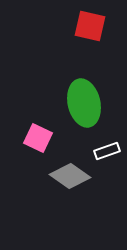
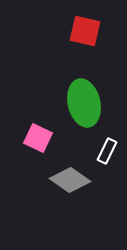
red square: moved 5 px left, 5 px down
white rectangle: rotated 45 degrees counterclockwise
gray diamond: moved 4 px down
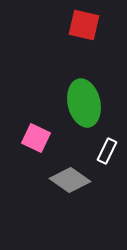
red square: moved 1 px left, 6 px up
pink square: moved 2 px left
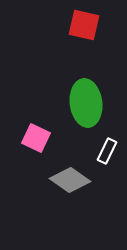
green ellipse: moved 2 px right; rotated 6 degrees clockwise
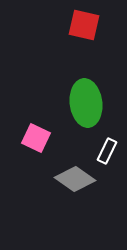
gray diamond: moved 5 px right, 1 px up
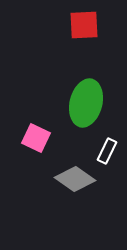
red square: rotated 16 degrees counterclockwise
green ellipse: rotated 21 degrees clockwise
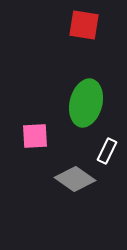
red square: rotated 12 degrees clockwise
pink square: moved 1 px left, 2 px up; rotated 28 degrees counterclockwise
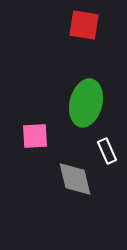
white rectangle: rotated 50 degrees counterclockwise
gray diamond: rotated 42 degrees clockwise
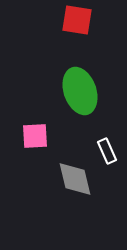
red square: moved 7 px left, 5 px up
green ellipse: moved 6 px left, 12 px up; rotated 33 degrees counterclockwise
